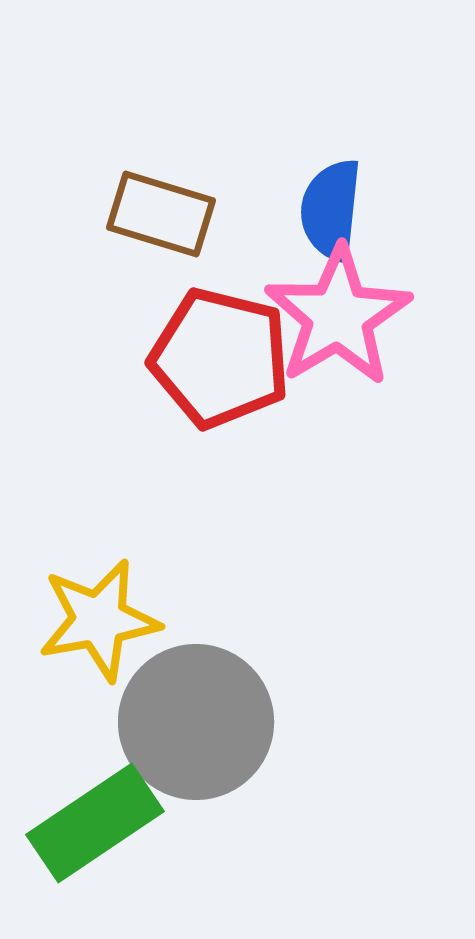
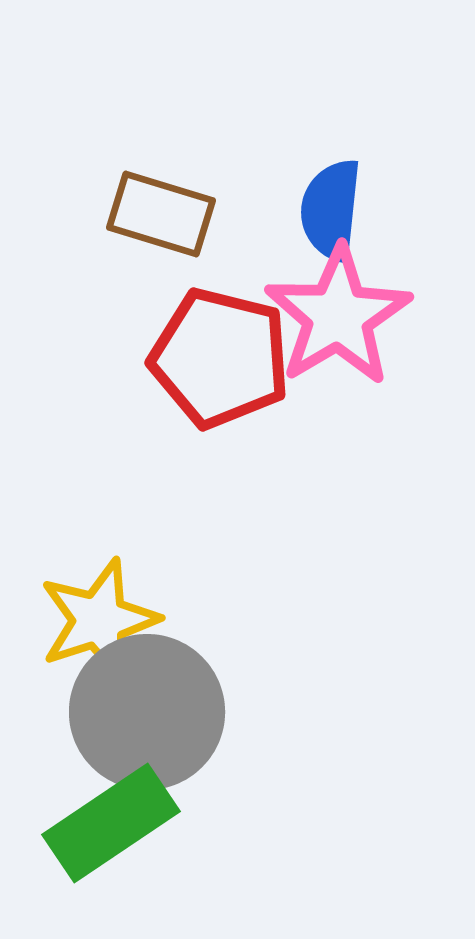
yellow star: rotated 8 degrees counterclockwise
gray circle: moved 49 px left, 10 px up
green rectangle: moved 16 px right
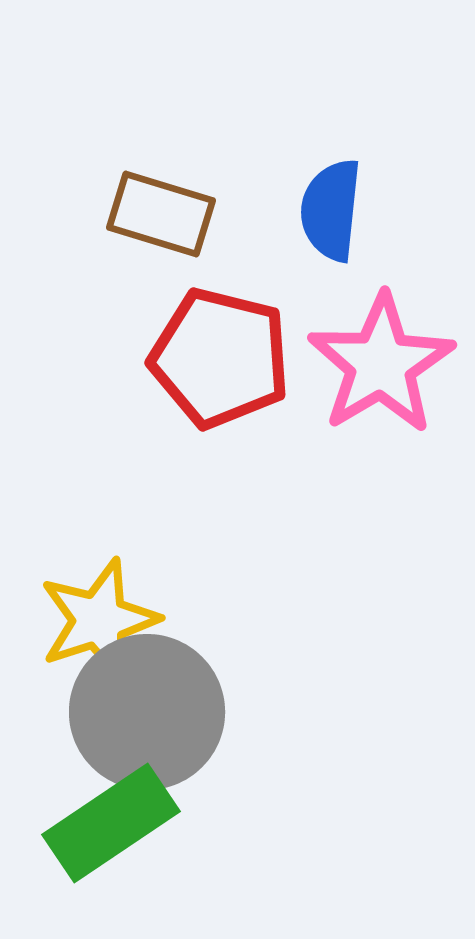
pink star: moved 43 px right, 48 px down
